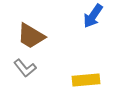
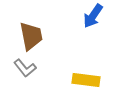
brown trapezoid: rotated 132 degrees counterclockwise
yellow rectangle: rotated 12 degrees clockwise
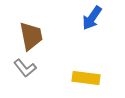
blue arrow: moved 1 px left, 2 px down
yellow rectangle: moved 2 px up
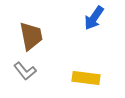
blue arrow: moved 2 px right
gray L-shape: moved 3 px down
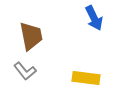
blue arrow: rotated 60 degrees counterclockwise
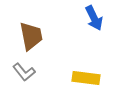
gray L-shape: moved 1 px left, 1 px down
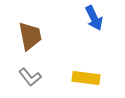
brown trapezoid: moved 1 px left
gray L-shape: moved 6 px right, 5 px down
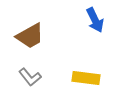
blue arrow: moved 1 px right, 2 px down
brown trapezoid: rotated 72 degrees clockwise
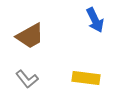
gray L-shape: moved 3 px left, 2 px down
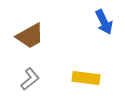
blue arrow: moved 9 px right, 2 px down
gray L-shape: moved 3 px right; rotated 90 degrees counterclockwise
